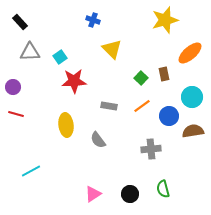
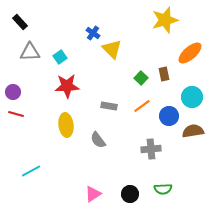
blue cross: moved 13 px down; rotated 16 degrees clockwise
red star: moved 7 px left, 5 px down
purple circle: moved 5 px down
green semicircle: rotated 78 degrees counterclockwise
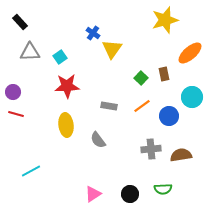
yellow triangle: rotated 20 degrees clockwise
brown semicircle: moved 12 px left, 24 px down
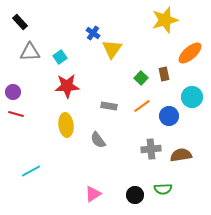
black circle: moved 5 px right, 1 px down
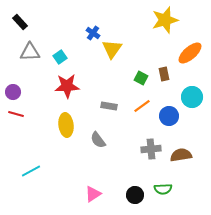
green square: rotated 16 degrees counterclockwise
